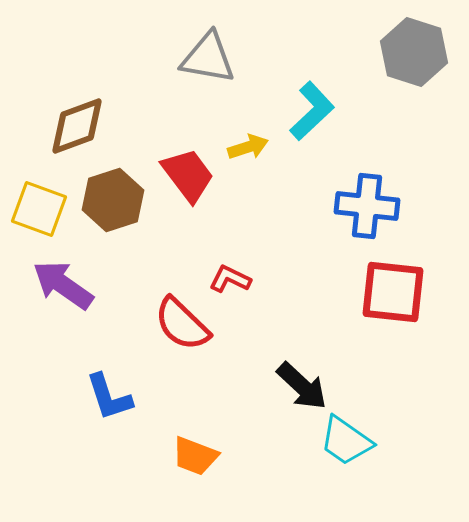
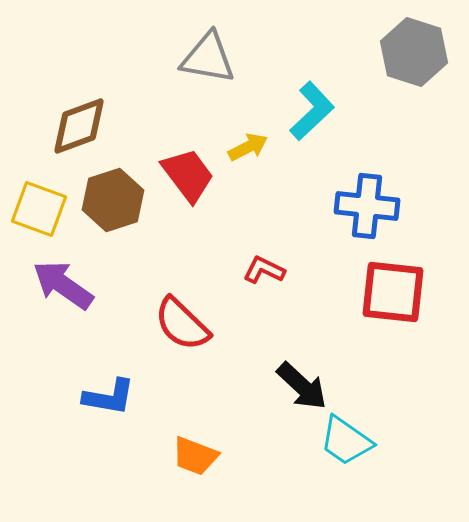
brown diamond: moved 2 px right
yellow arrow: rotated 9 degrees counterclockwise
red L-shape: moved 34 px right, 9 px up
blue L-shape: rotated 62 degrees counterclockwise
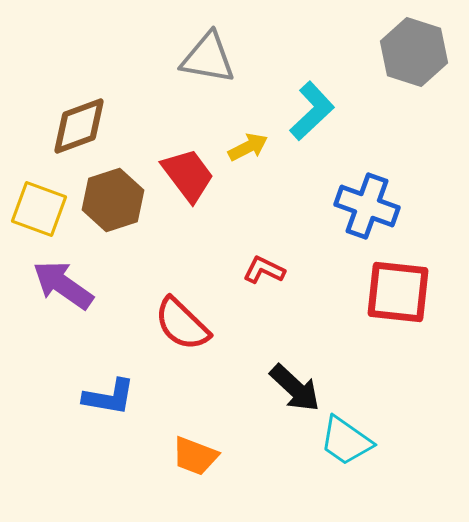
blue cross: rotated 14 degrees clockwise
red square: moved 5 px right
black arrow: moved 7 px left, 2 px down
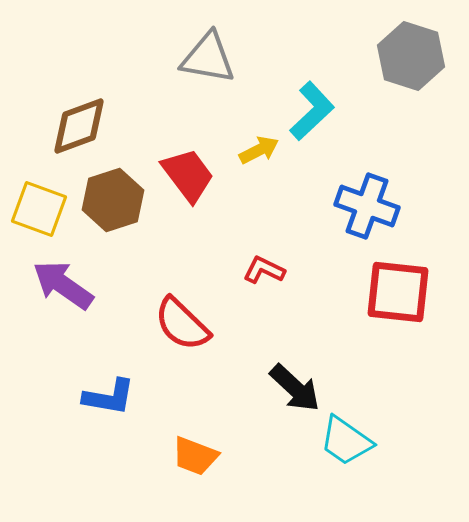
gray hexagon: moved 3 px left, 4 px down
yellow arrow: moved 11 px right, 3 px down
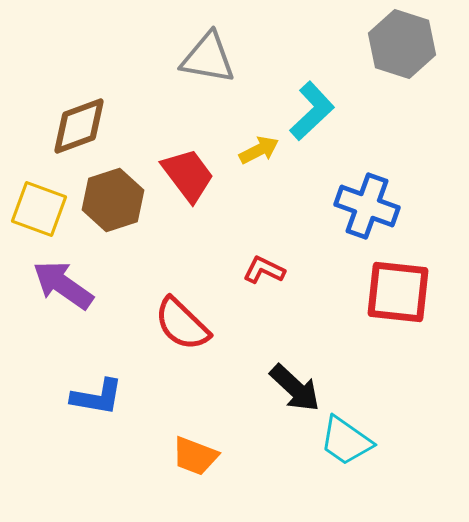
gray hexagon: moved 9 px left, 12 px up
blue L-shape: moved 12 px left
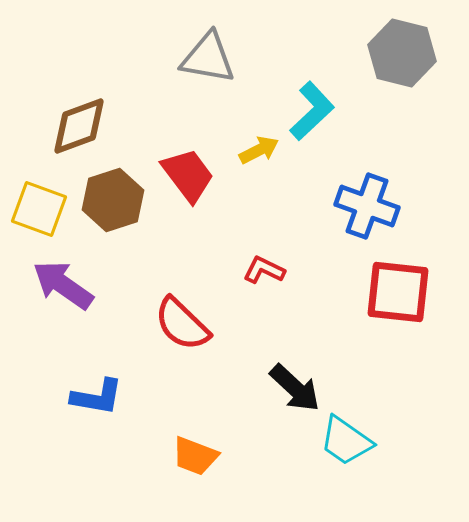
gray hexagon: moved 9 px down; rotated 4 degrees counterclockwise
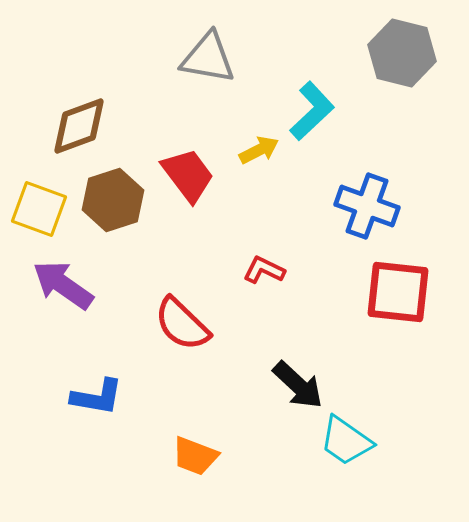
black arrow: moved 3 px right, 3 px up
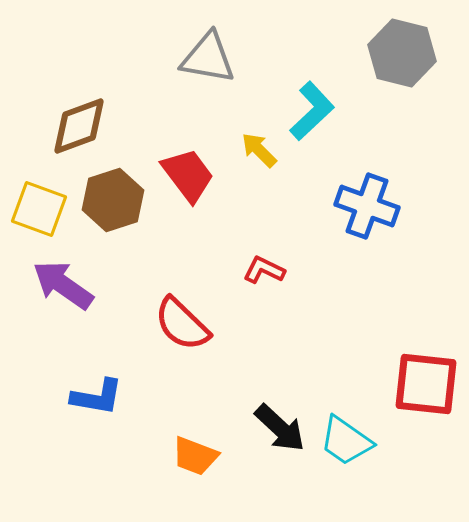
yellow arrow: rotated 108 degrees counterclockwise
red square: moved 28 px right, 92 px down
black arrow: moved 18 px left, 43 px down
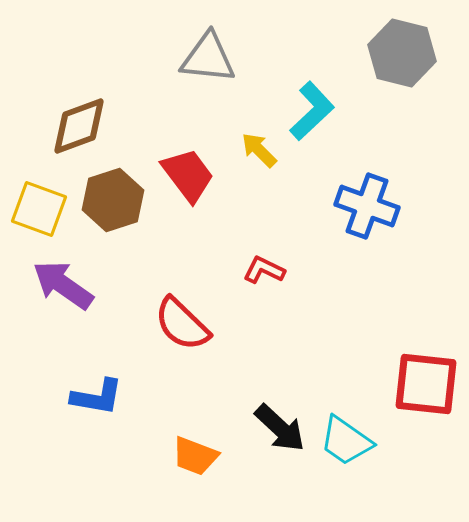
gray triangle: rotated 4 degrees counterclockwise
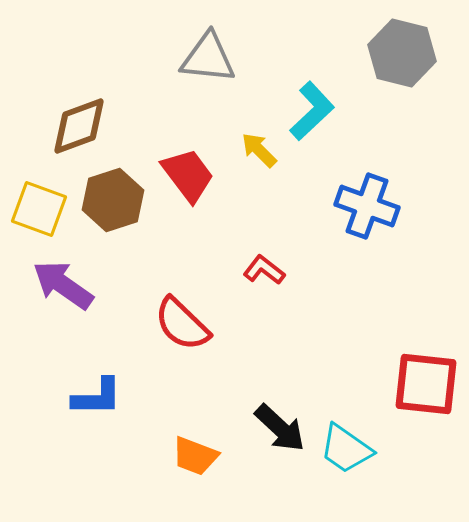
red L-shape: rotated 12 degrees clockwise
blue L-shape: rotated 10 degrees counterclockwise
cyan trapezoid: moved 8 px down
